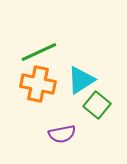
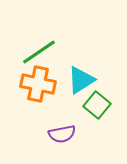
green line: rotated 9 degrees counterclockwise
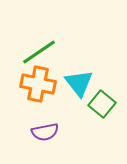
cyan triangle: moved 2 px left, 3 px down; rotated 36 degrees counterclockwise
green square: moved 5 px right, 1 px up
purple semicircle: moved 17 px left, 2 px up
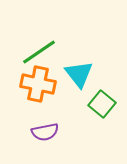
cyan triangle: moved 9 px up
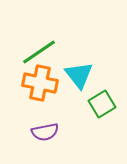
cyan triangle: moved 1 px down
orange cross: moved 2 px right, 1 px up
green square: rotated 20 degrees clockwise
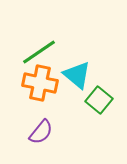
cyan triangle: moved 2 px left; rotated 12 degrees counterclockwise
green square: moved 3 px left, 4 px up; rotated 20 degrees counterclockwise
purple semicircle: moved 4 px left; rotated 40 degrees counterclockwise
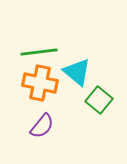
green line: rotated 27 degrees clockwise
cyan triangle: moved 3 px up
purple semicircle: moved 1 px right, 6 px up
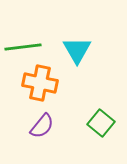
green line: moved 16 px left, 5 px up
cyan triangle: moved 22 px up; rotated 20 degrees clockwise
green square: moved 2 px right, 23 px down
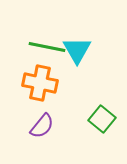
green line: moved 24 px right; rotated 18 degrees clockwise
green square: moved 1 px right, 4 px up
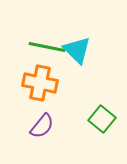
cyan triangle: rotated 16 degrees counterclockwise
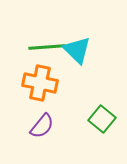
green line: rotated 15 degrees counterclockwise
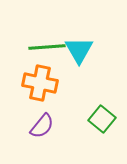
cyan triangle: moved 2 px right; rotated 16 degrees clockwise
